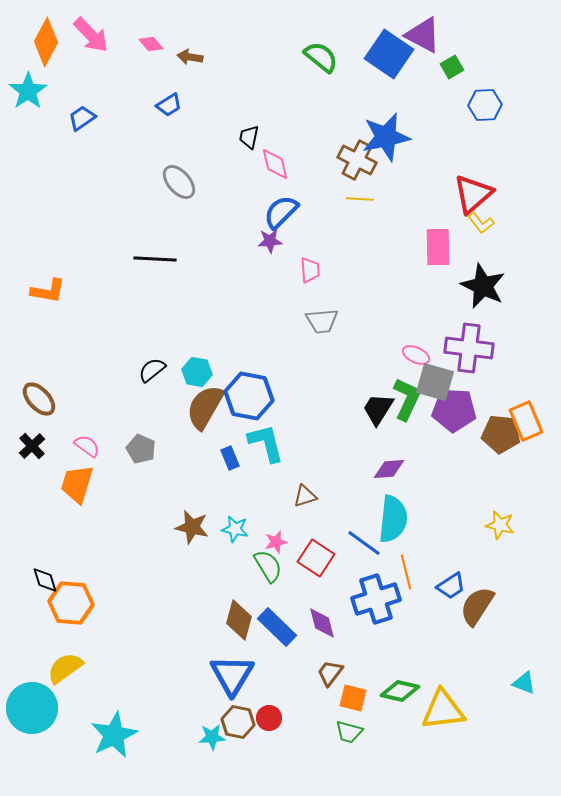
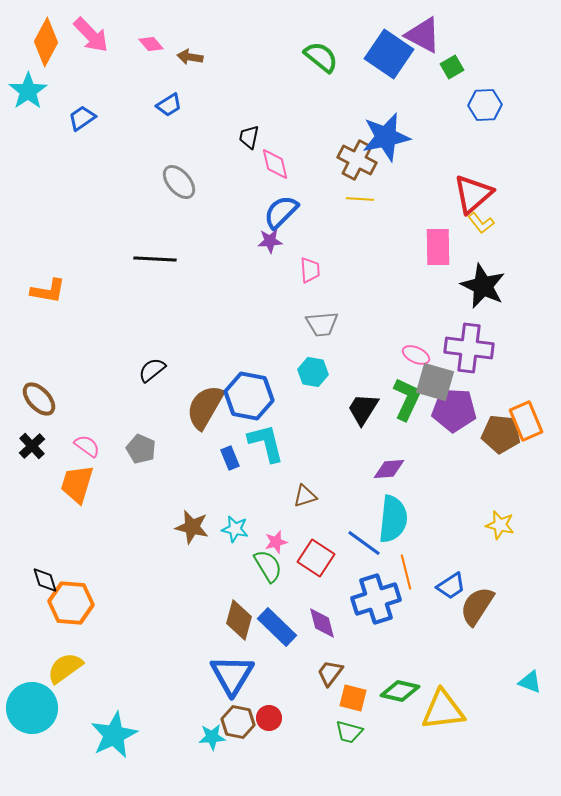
gray trapezoid at (322, 321): moved 3 px down
cyan hexagon at (197, 372): moved 116 px right
black trapezoid at (378, 409): moved 15 px left
cyan triangle at (524, 683): moved 6 px right, 1 px up
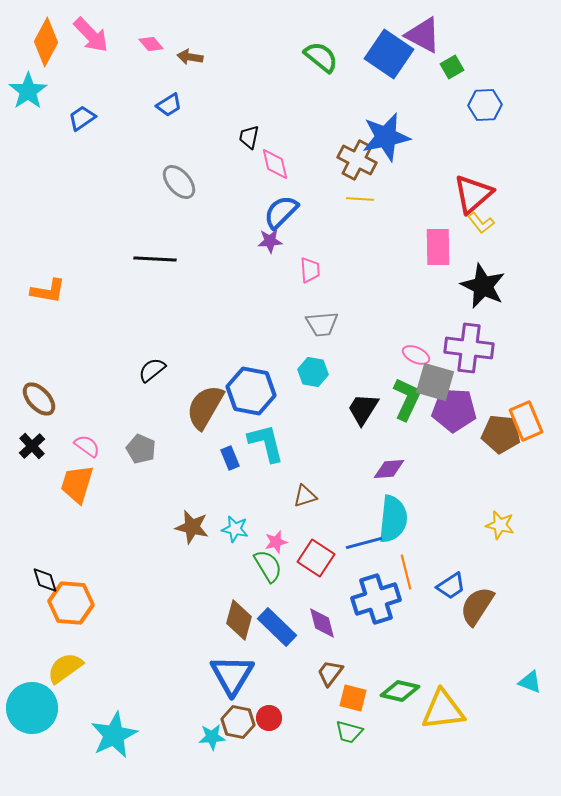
blue hexagon at (249, 396): moved 2 px right, 5 px up
blue line at (364, 543): rotated 51 degrees counterclockwise
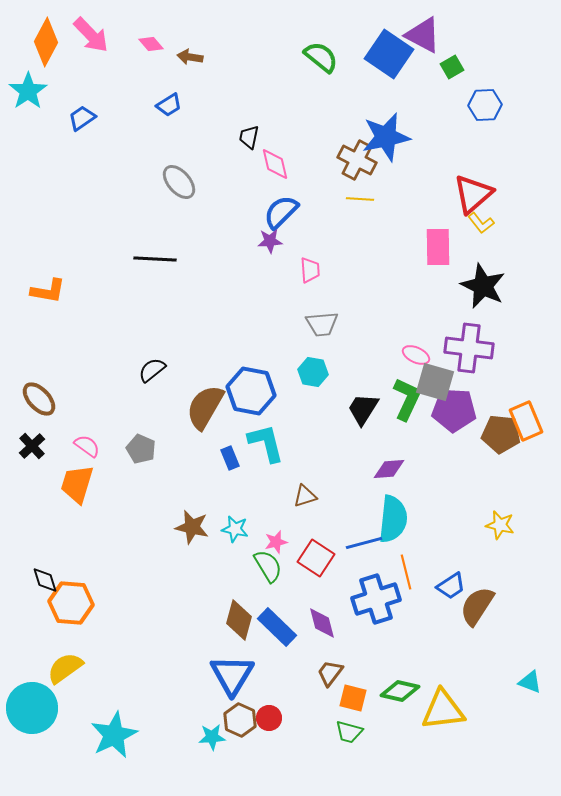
brown hexagon at (238, 722): moved 2 px right, 2 px up; rotated 12 degrees clockwise
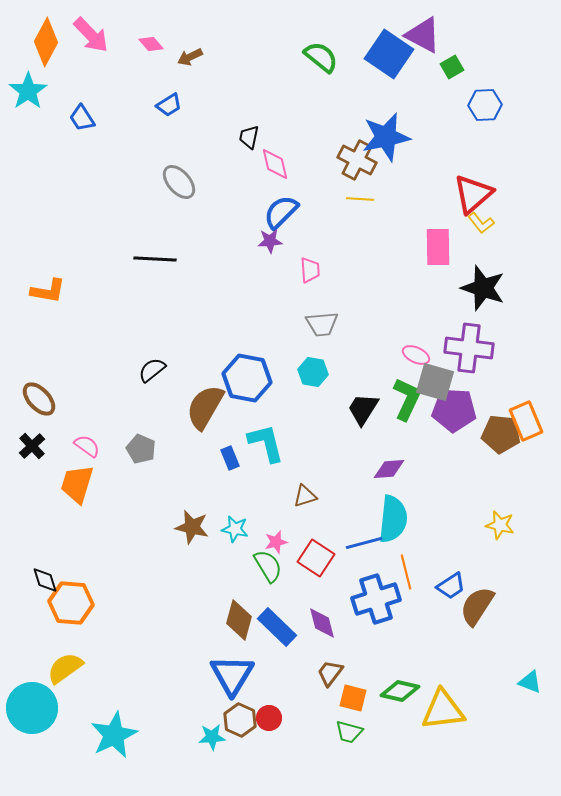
brown arrow at (190, 57): rotated 35 degrees counterclockwise
blue trapezoid at (82, 118): rotated 88 degrees counterclockwise
black star at (483, 286): moved 2 px down; rotated 6 degrees counterclockwise
blue hexagon at (251, 391): moved 4 px left, 13 px up
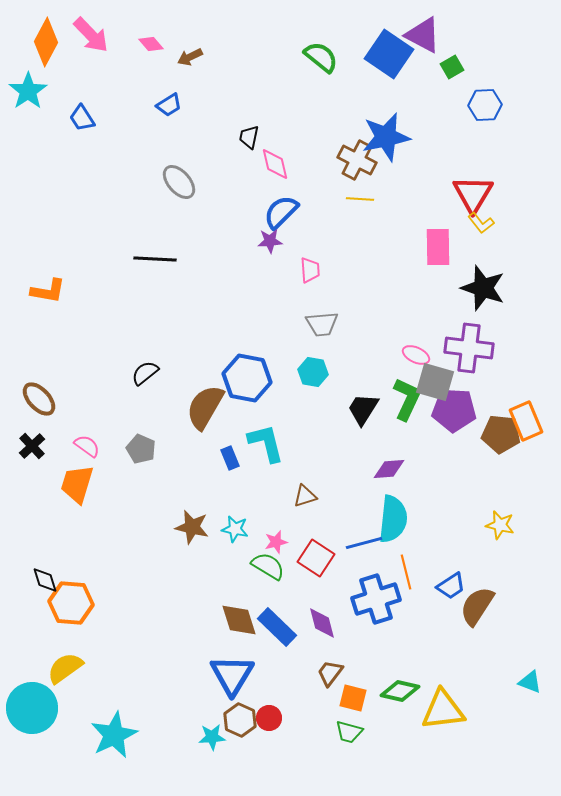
red triangle at (473, 194): rotated 18 degrees counterclockwise
black semicircle at (152, 370): moved 7 px left, 3 px down
green semicircle at (268, 566): rotated 28 degrees counterclockwise
brown diamond at (239, 620): rotated 33 degrees counterclockwise
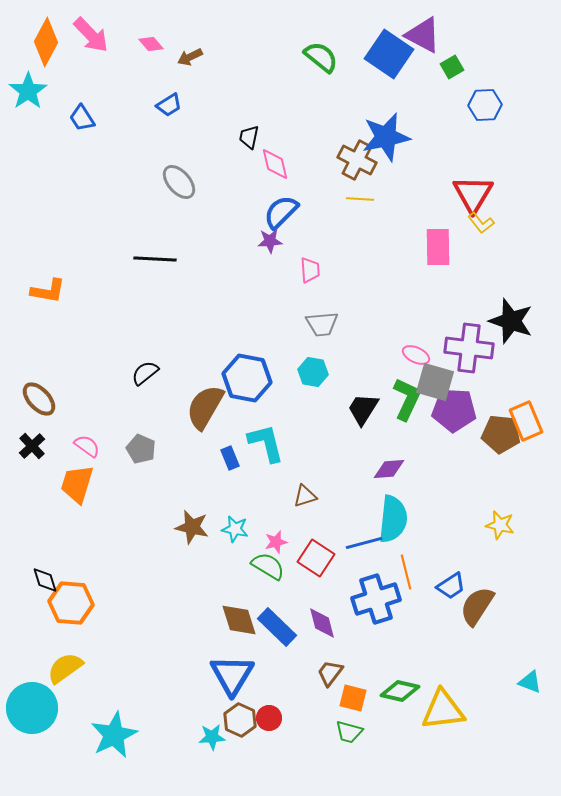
black star at (483, 288): moved 28 px right, 33 px down
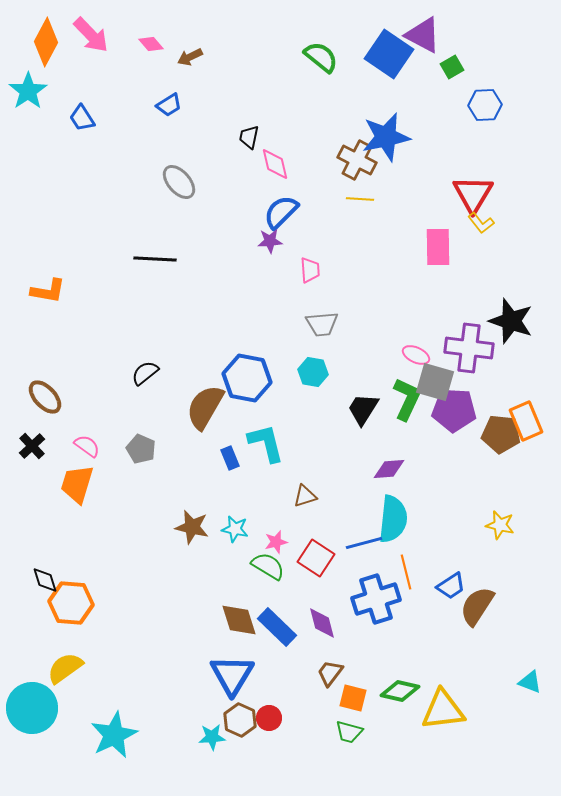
brown ellipse at (39, 399): moved 6 px right, 2 px up
